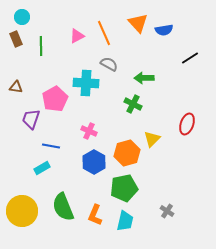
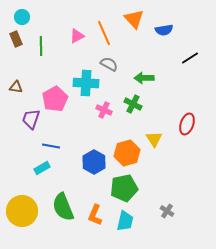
orange triangle: moved 4 px left, 4 px up
pink cross: moved 15 px right, 21 px up
yellow triangle: moved 2 px right; rotated 18 degrees counterclockwise
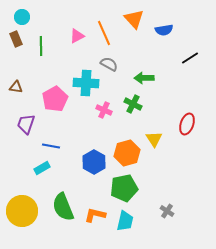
purple trapezoid: moved 5 px left, 5 px down
orange L-shape: rotated 80 degrees clockwise
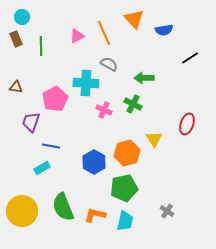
purple trapezoid: moved 5 px right, 2 px up
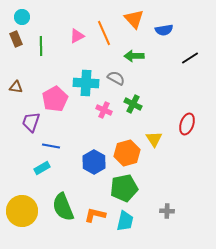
gray semicircle: moved 7 px right, 14 px down
green arrow: moved 10 px left, 22 px up
gray cross: rotated 32 degrees counterclockwise
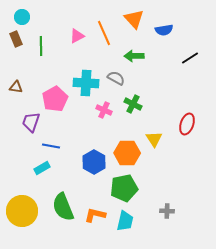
orange hexagon: rotated 15 degrees clockwise
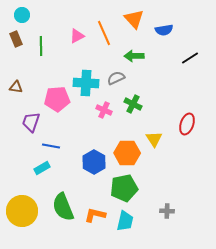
cyan circle: moved 2 px up
gray semicircle: rotated 54 degrees counterclockwise
pink pentagon: moved 2 px right; rotated 25 degrees clockwise
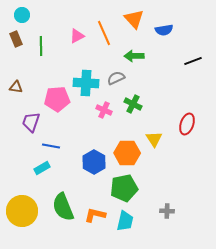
black line: moved 3 px right, 3 px down; rotated 12 degrees clockwise
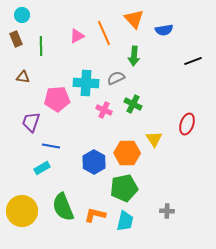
green arrow: rotated 84 degrees counterclockwise
brown triangle: moved 7 px right, 10 px up
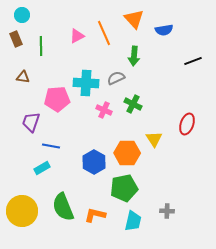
cyan trapezoid: moved 8 px right
